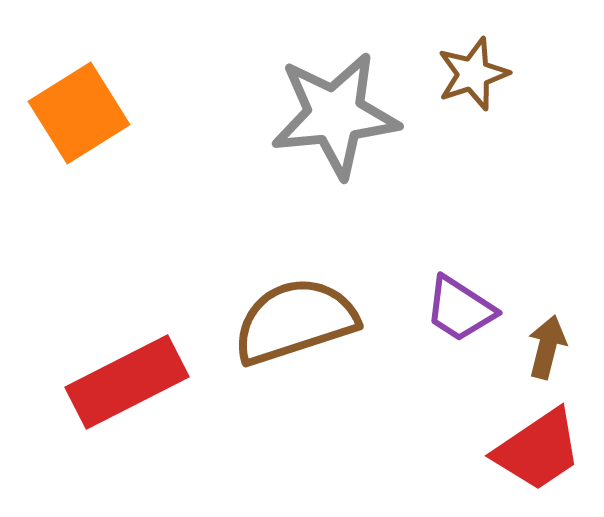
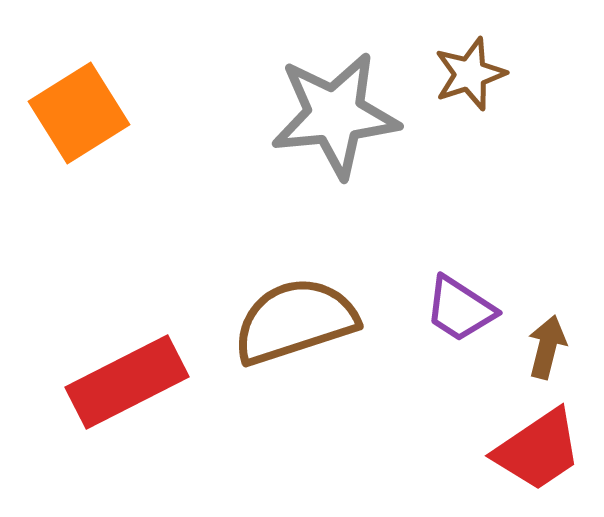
brown star: moved 3 px left
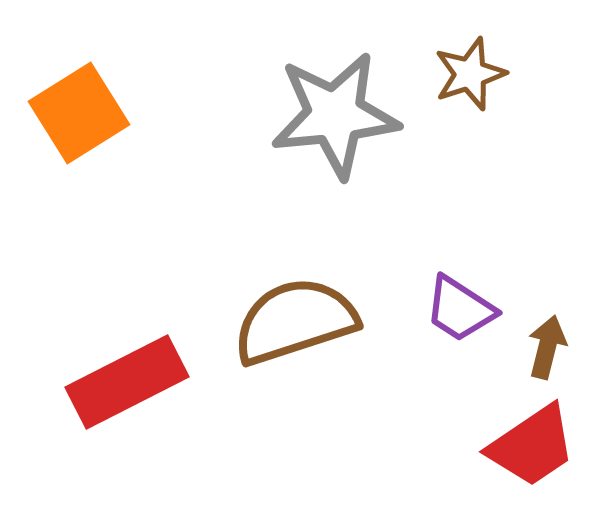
red trapezoid: moved 6 px left, 4 px up
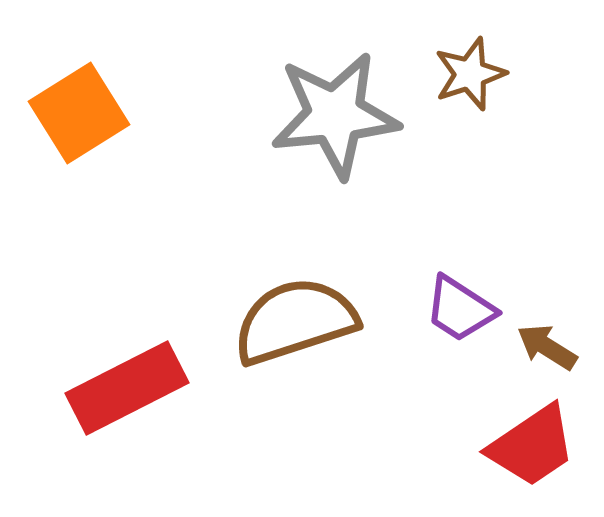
brown arrow: rotated 72 degrees counterclockwise
red rectangle: moved 6 px down
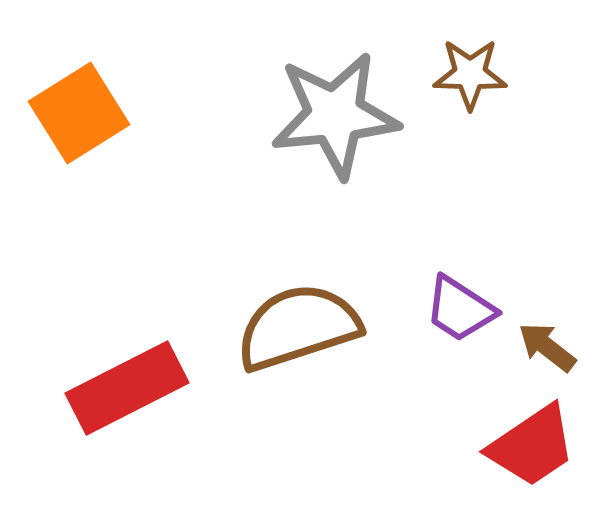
brown star: rotated 20 degrees clockwise
brown semicircle: moved 3 px right, 6 px down
brown arrow: rotated 6 degrees clockwise
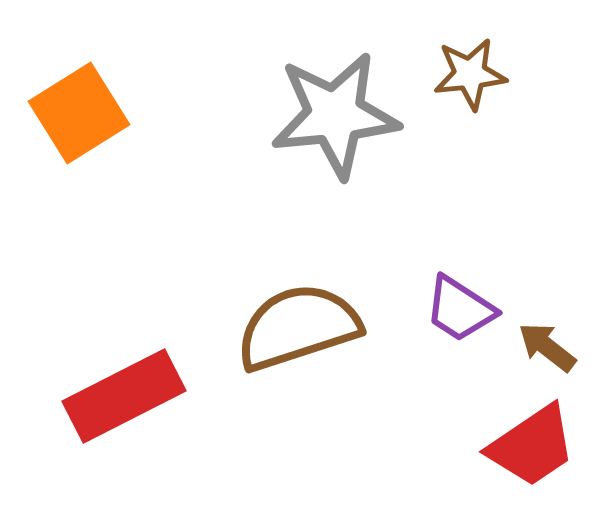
brown star: rotated 8 degrees counterclockwise
red rectangle: moved 3 px left, 8 px down
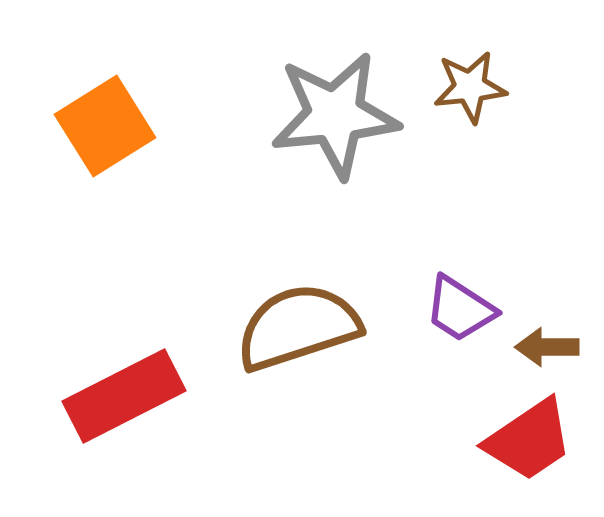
brown star: moved 13 px down
orange square: moved 26 px right, 13 px down
brown arrow: rotated 38 degrees counterclockwise
red trapezoid: moved 3 px left, 6 px up
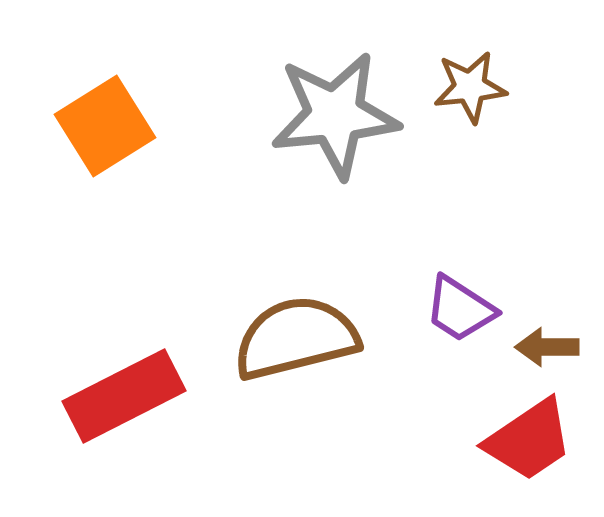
brown semicircle: moved 2 px left, 11 px down; rotated 4 degrees clockwise
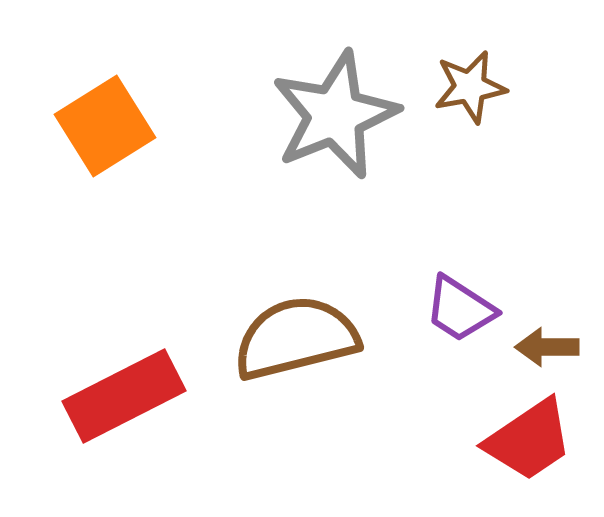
brown star: rotated 4 degrees counterclockwise
gray star: rotated 16 degrees counterclockwise
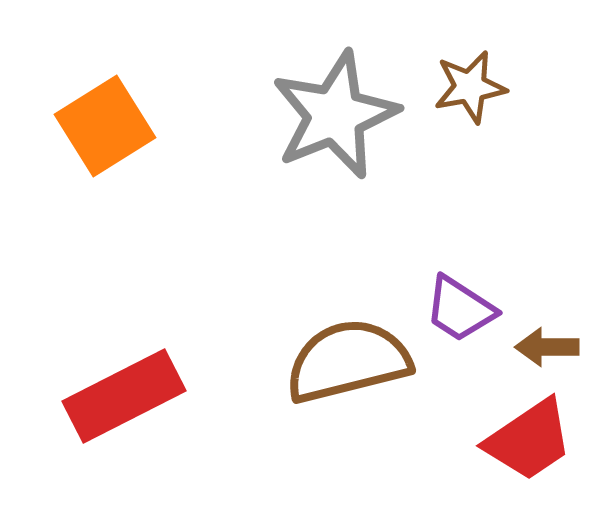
brown semicircle: moved 52 px right, 23 px down
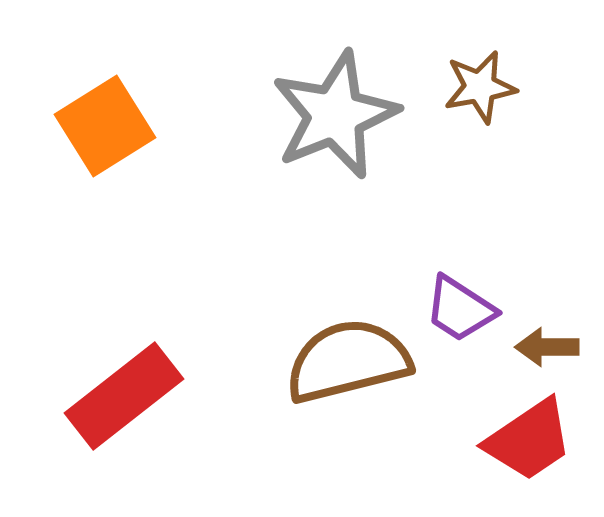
brown star: moved 10 px right
red rectangle: rotated 11 degrees counterclockwise
